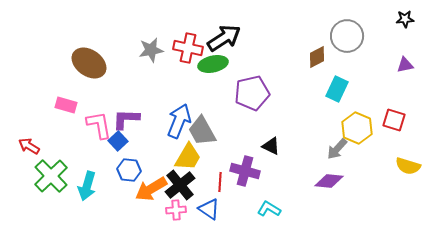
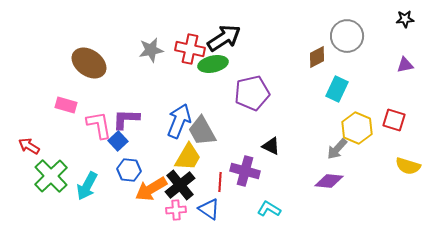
red cross: moved 2 px right, 1 px down
cyan arrow: rotated 12 degrees clockwise
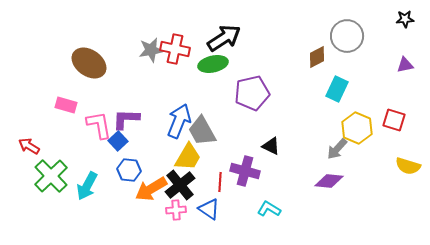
red cross: moved 15 px left
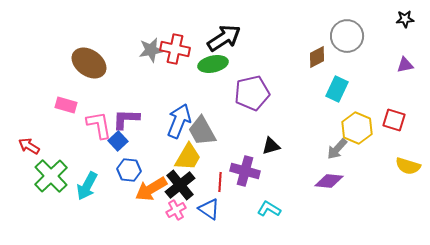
black triangle: rotated 42 degrees counterclockwise
pink cross: rotated 24 degrees counterclockwise
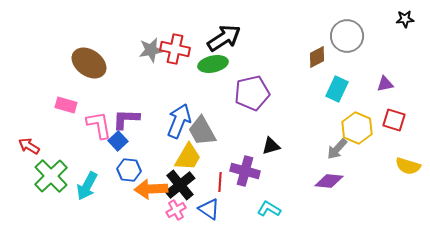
purple triangle: moved 20 px left, 19 px down
orange arrow: rotated 28 degrees clockwise
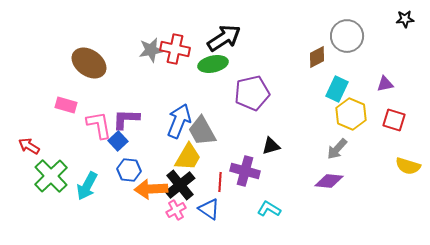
yellow hexagon: moved 6 px left, 14 px up
